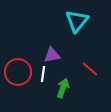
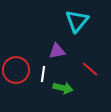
purple triangle: moved 5 px right, 4 px up
red circle: moved 2 px left, 2 px up
green arrow: rotated 84 degrees clockwise
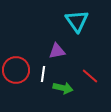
cyan triangle: rotated 15 degrees counterclockwise
red line: moved 7 px down
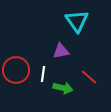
purple triangle: moved 4 px right
red line: moved 1 px left, 1 px down
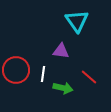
purple triangle: rotated 18 degrees clockwise
